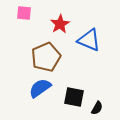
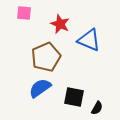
red star: rotated 18 degrees counterclockwise
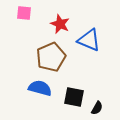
brown pentagon: moved 5 px right
blue semicircle: rotated 50 degrees clockwise
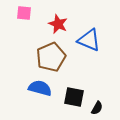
red star: moved 2 px left
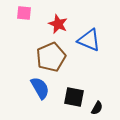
blue semicircle: rotated 45 degrees clockwise
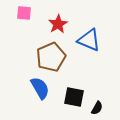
red star: rotated 18 degrees clockwise
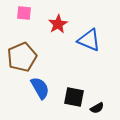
brown pentagon: moved 29 px left
black semicircle: rotated 32 degrees clockwise
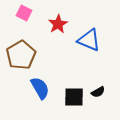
pink square: rotated 21 degrees clockwise
brown pentagon: moved 1 px left, 2 px up; rotated 8 degrees counterclockwise
black square: rotated 10 degrees counterclockwise
black semicircle: moved 1 px right, 16 px up
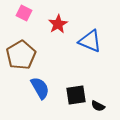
blue triangle: moved 1 px right, 1 px down
black semicircle: moved 14 px down; rotated 56 degrees clockwise
black square: moved 2 px right, 2 px up; rotated 10 degrees counterclockwise
